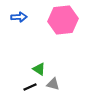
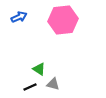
blue arrow: rotated 21 degrees counterclockwise
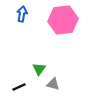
blue arrow: moved 3 px right, 3 px up; rotated 56 degrees counterclockwise
green triangle: rotated 32 degrees clockwise
black line: moved 11 px left
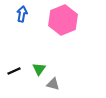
pink hexagon: rotated 16 degrees counterclockwise
black line: moved 5 px left, 16 px up
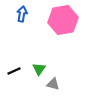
pink hexagon: rotated 12 degrees clockwise
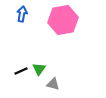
black line: moved 7 px right
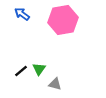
blue arrow: rotated 63 degrees counterclockwise
black line: rotated 16 degrees counterclockwise
gray triangle: moved 2 px right
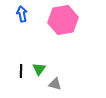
blue arrow: rotated 42 degrees clockwise
black line: rotated 48 degrees counterclockwise
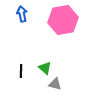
green triangle: moved 6 px right, 1 px up; rotated 24 degrees counterclockwise
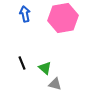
blue arrow: moved 3 px right
pink hexagon: moved 2 px up
black line: moved 1 px right, 8 px up; rotated 24 degrees counterclockwise
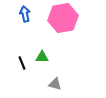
green triangle: moved 3 px left, 11 px up; rotated 40 degrees counterclockwise
